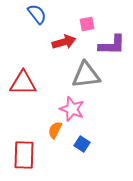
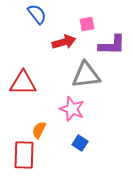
orange semicircle: moved 16 px left
blue square: moved 2 px left, 1 px up
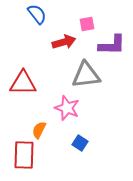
pink star: moved 5 px left, 1 px up
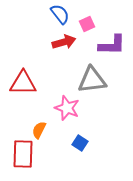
blue semicircle: moved 23 px right
pink square: rotated 14 degrees counterclockwise
gray triangle: moved 6 px right, 5 px down
red rectangle: moved 1 px left, 1 px up
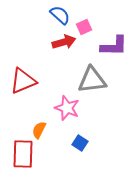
blue semicircle: moved 1 px down; rotated 10 degrees counterclockwise
pink square: moved 3 px left, 3 px down
purple L-shape: moved 2 px right, 1 px down
red triangle: moved 2 px up; rotated 24 degrees counterclockwise
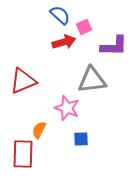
blue square: moved 1 px right, 4 px up; rotated 35 degrees counterclockwise
